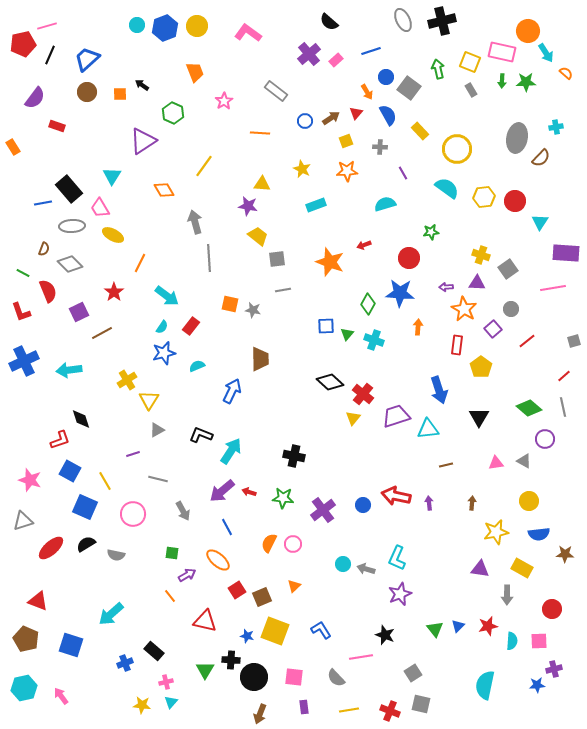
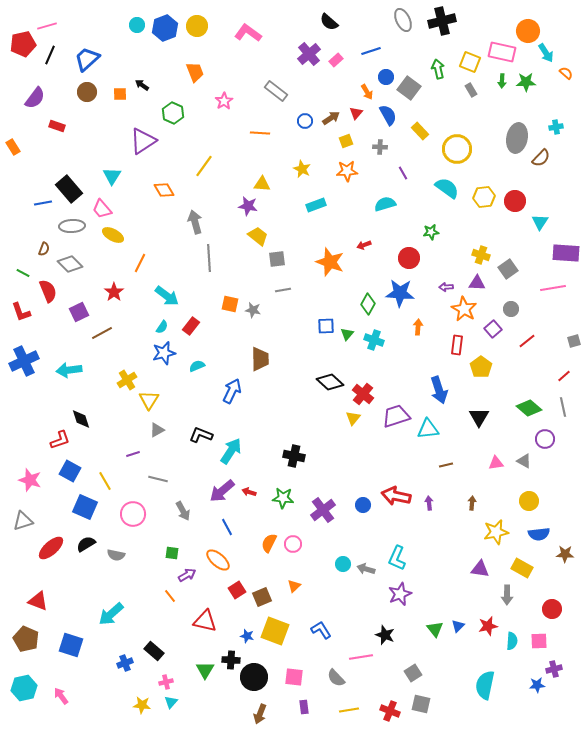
pink trapezoid at (100, 208): moved 2 px right, 1 px down; rotated 10 degrees counterclockwise
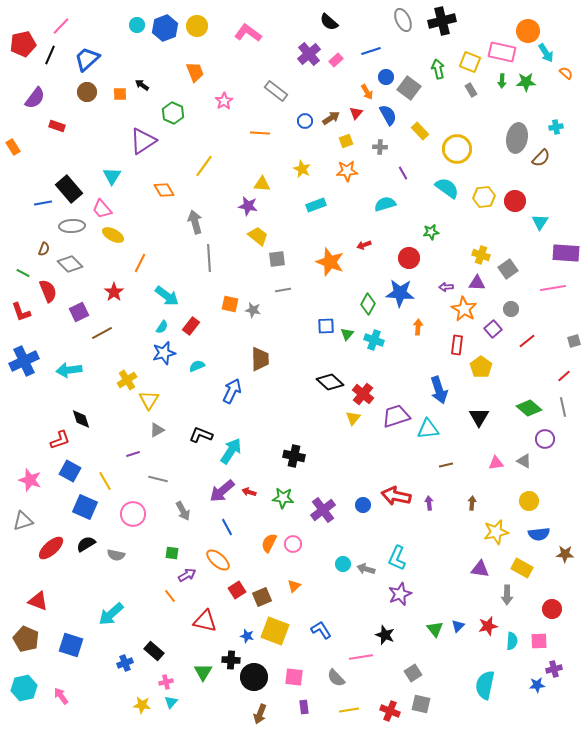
pink line at (47, 26): moved 14 px right; rotated 30 degrees counterclockwise
green triangle at (205, 670): moved 2 px left, 2 px down
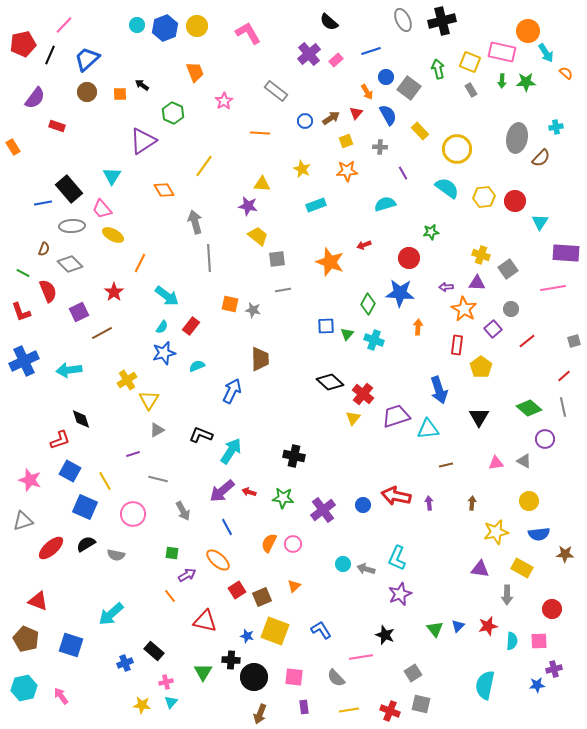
pink line at (61, 26): moved 3 px right, 1 px up
pink L-shape at (248, 33): rotated 24 degrees clockwise
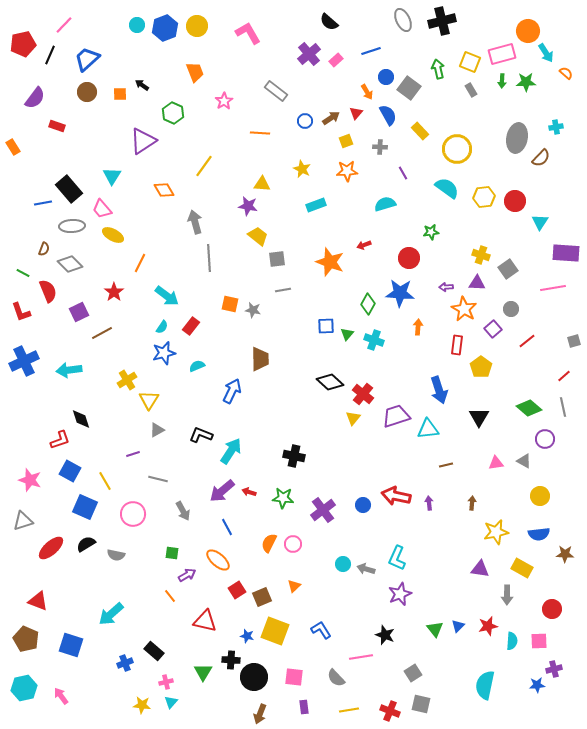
pink rectangle at (502, 52): moved 2 px down; rotated 28 degrees counterclockwise
yellow circle at (529, 501): moved 11 px right, 5 px up
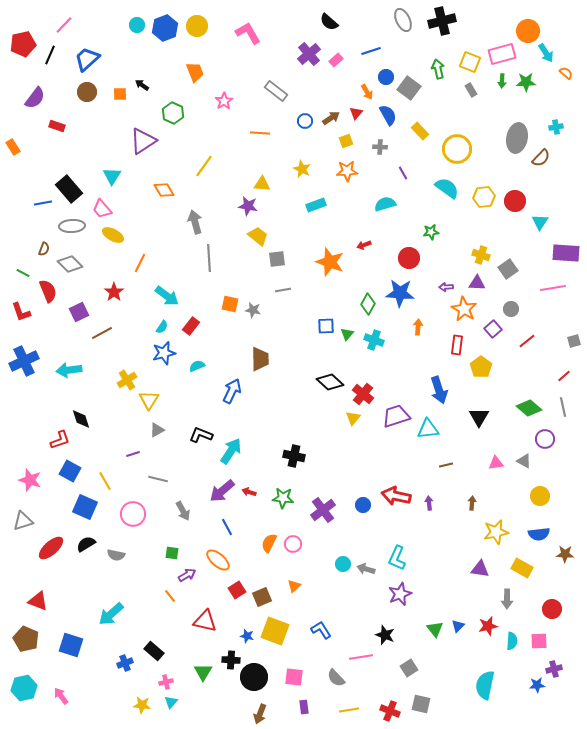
gray arrow at (507, 595): moved 4 px down
gray square at (413, 673): moved 4 px left, 5 px up
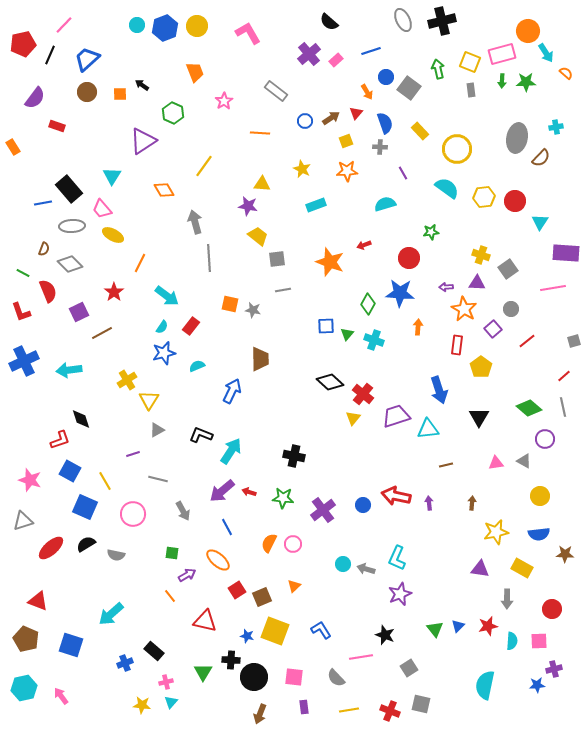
gray rectangle at (471, 90): rotated 24 degrees clockwise
blue semicircle at (388, 115): moved 3 px left, 8 px down; rotated 10 degrees clockwise
